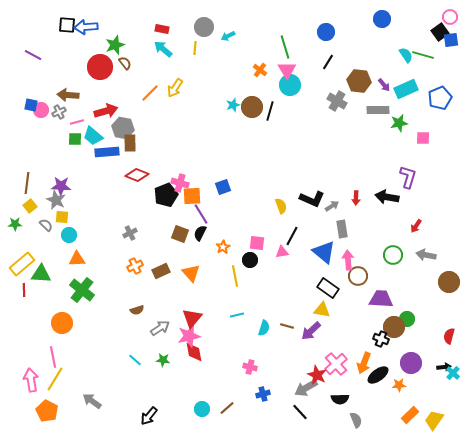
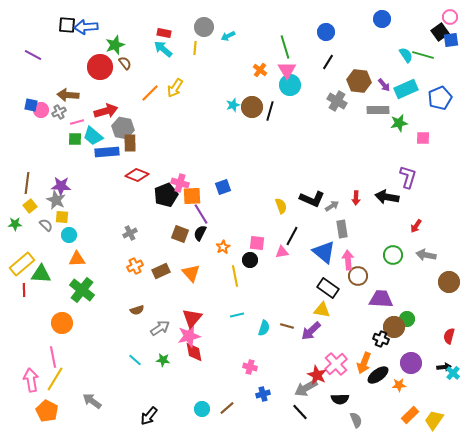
red rectangle at (162, 29): moved 2 px right, 4 px down
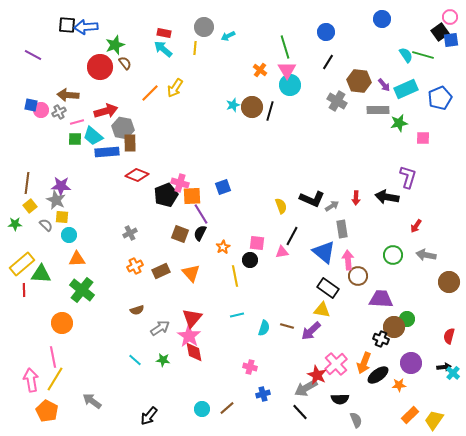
pink star at (189, 336): rotated 25 degrees counterclockwise
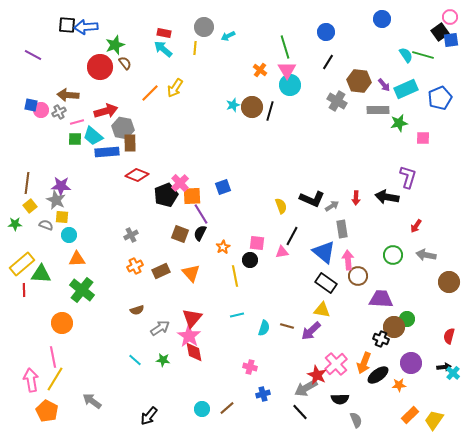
pink cross at (180, 183): rotated 30 degrees clockwise
gray semicircle at (46, 225): rotated 24 degrees counterclockwise
gray cross at (130, 233): moved 1 px right, 2 px down
black rectangle at (328, 288): moved 2 px left, 5 px up
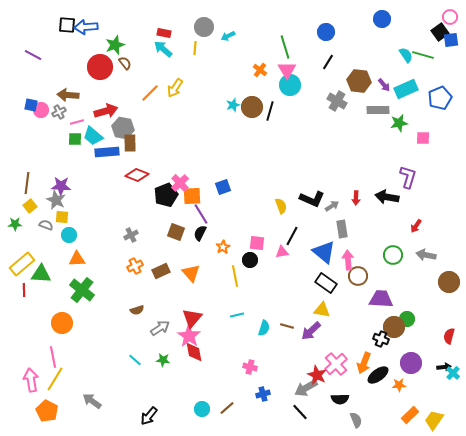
brown square at (180, 234): moved 4 px left, 2 px up
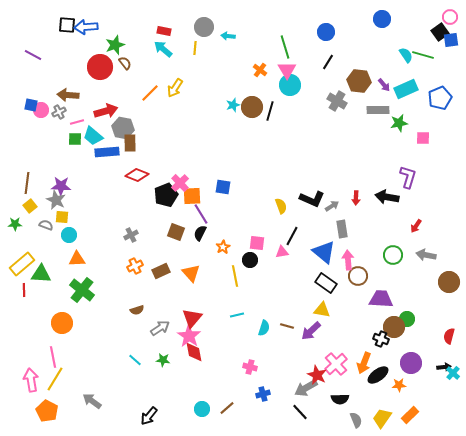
red rectangle at (164, 33): moved 2 px up
cyan arrow at (228, 36): rotated 32 degrees clockwise
blue square at (223, 187): rotated 28 degrees clockwise
yellow trapezoid at (434, 420): moved 52 px left, 2 px up
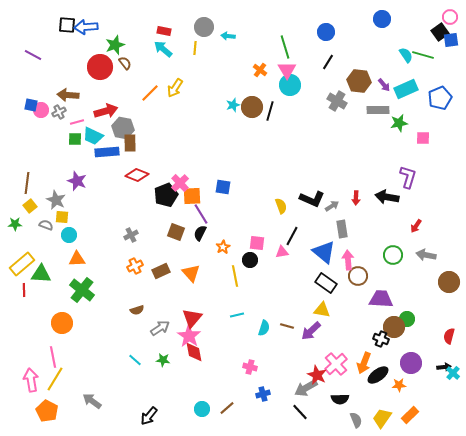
cyan trapezoid at (93, 136): rotated 15 degrees counterclockwise
purple star at (61, 186): moved 16 px right, 5 px up; rotated 18 degrees clockwise
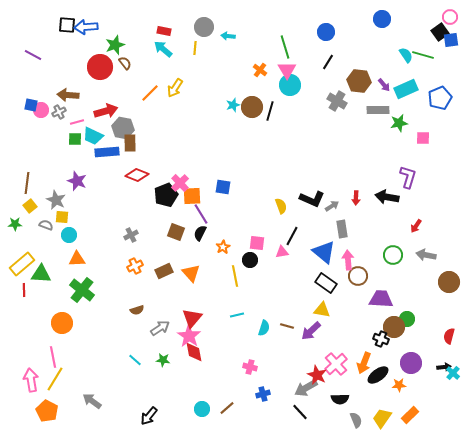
brown rectangle at (161, 271): moved 3 px right
